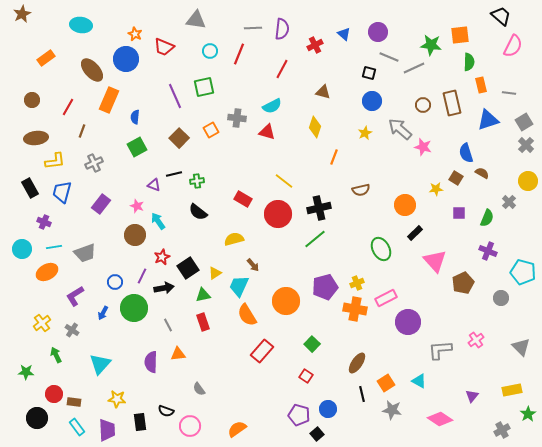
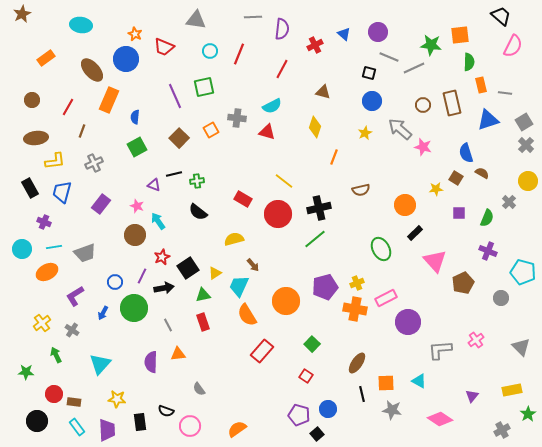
gray line at (253, 28): moved 11 px up
gray line at (509, 93): moved 4 px left
orange square at (386, 383): rotated 30 degrees clockwise
black circle at (37, 418): moved 3 px down
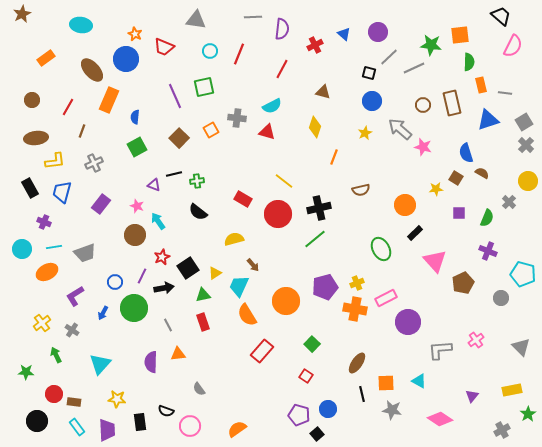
gray line at (389, 57): rotated 66 degrees counterclockwise
cyan pentagon at (523, 272): moved 2 px down
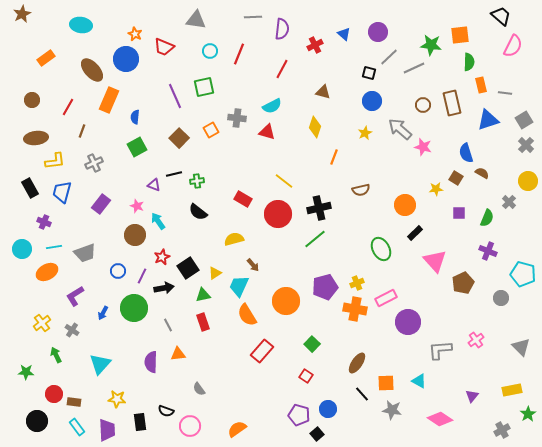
gray square at (524, 122): moved 2 px up
blue circle at (115, 282): moved 3 px right, 11 px up
black line at (362, 394): rotated 28 degrees counterclockwise
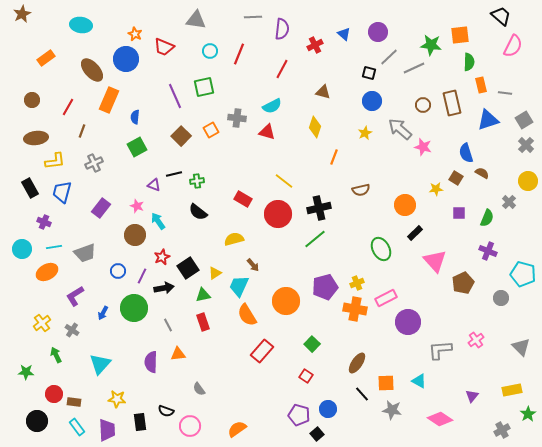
brown square at (179, 138): moved 2 px right, 2 px up
purple rectangle at (101, 204): moved 4 px down
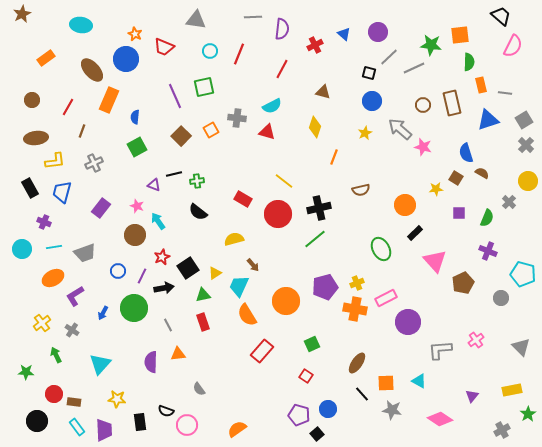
orange ellipse at (47, 272): moved 6 px right, 6 px down
green square at (312, 344): rotated 21 degrees clockwise
pink circle at (190, 426): moved 3 px left, 1 px up
purple trapezoid at (107, 430): moved 3 px left
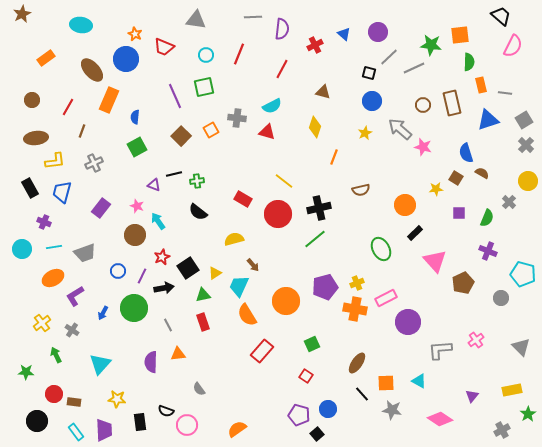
cyan circle at (210, 51): moved 4 px left, 4 px down
cyan rectangle at (77, 427): moved 1 px left, 5 px down
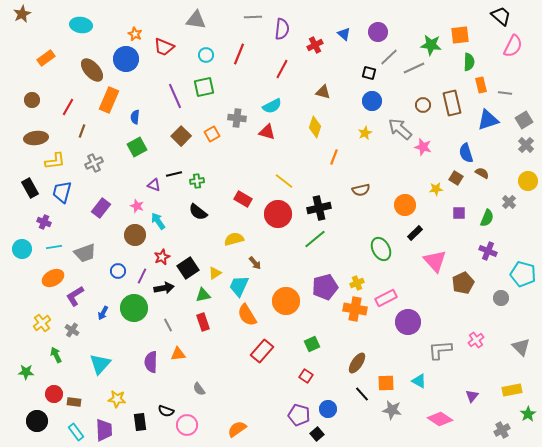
orange square at (211, 130): moved 1 px right, 4 px down
brown arrow at (253, 265): moved 2 px right, 2 px up
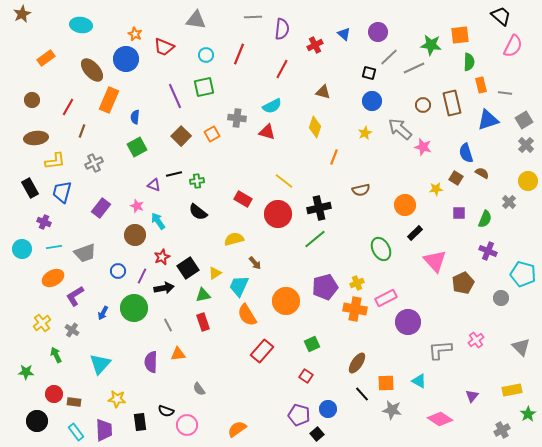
green semicircle at (487, 218): moved 2 px left, 1 px down
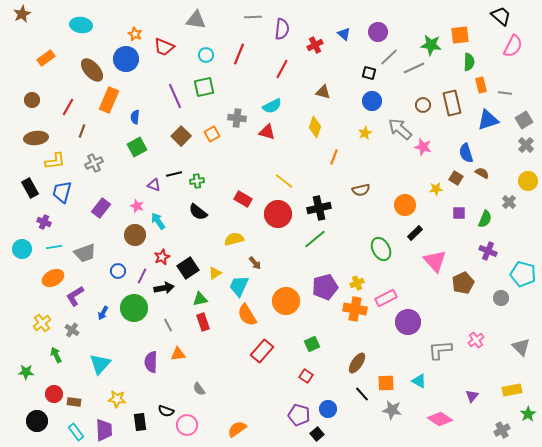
green triangle at (203, 295): moved 3 px left, 4 px down
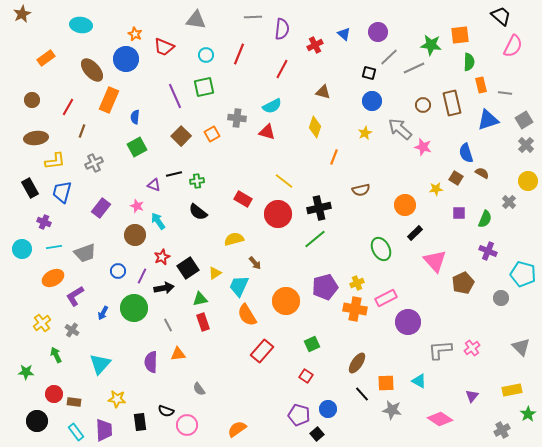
pink cross at (476, 340): moved 4 px left, 8 px down
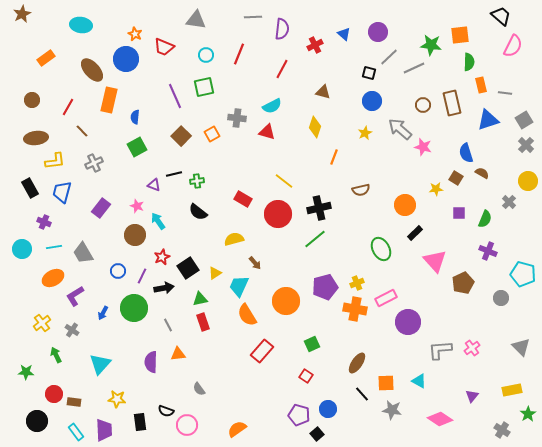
orange rectangle at (109, 100): rotated 10 degrees counterclockwise
brown line at (82, 131): rotated 64 degrees counterclockwise
gray trapezoid at (85, 253): moved 2 px left; rotated 80 degrees clockwise
gray cross at (502, 430): rotated 28 degrees counterclockwise
